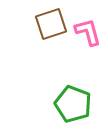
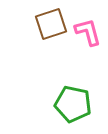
green pentagon: rotated 9 degrees counterclockwise
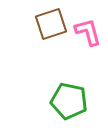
green pentagon: moved 4 px left, 3 px up
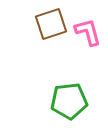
green pentagon: rotated 18 degrees counterclockwise
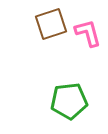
pink L-shape: moved 1 px down
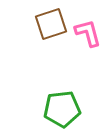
green pentagon: moved 7 px left, 8 px down
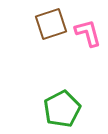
green pentagon: rotated 21 degrees counterclockwise
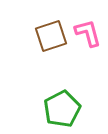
brown square: moved 12 px down
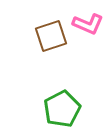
pink L-shape: moved 9 px up; rotated 128 degrees clockwise
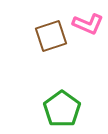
green pentagon: rotated 9 degrees counterclockwise
